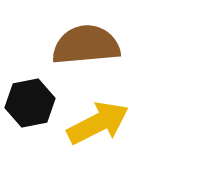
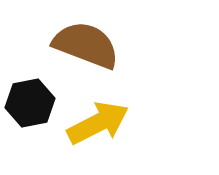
brown semicircle: rotated 26 degrees clockwise
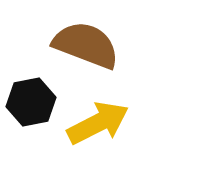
black hexagon: moved 1 px right, 1 px up
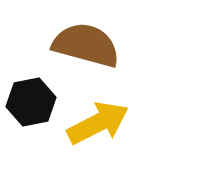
brown semicircle: rotated 6 degrees counterclockwise
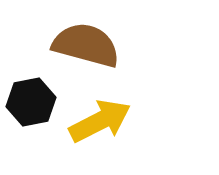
yellow arrow: moved 2 px right, 2 px up
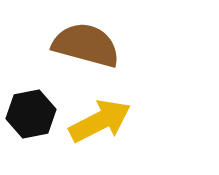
black hexagon: moved 12 px down
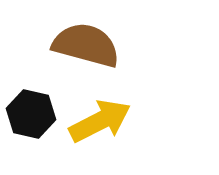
black hexagon: rotated 24 degrees clockwise
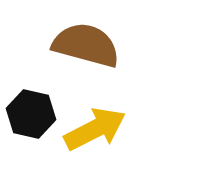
yellow arrow: moved 5 px left, 8 px down
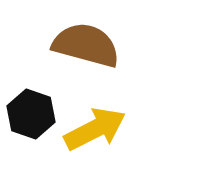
black hexagon: rotated 6 degrees clockwise
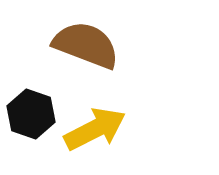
brown semicircle: rotated 6 degrees clockwise
